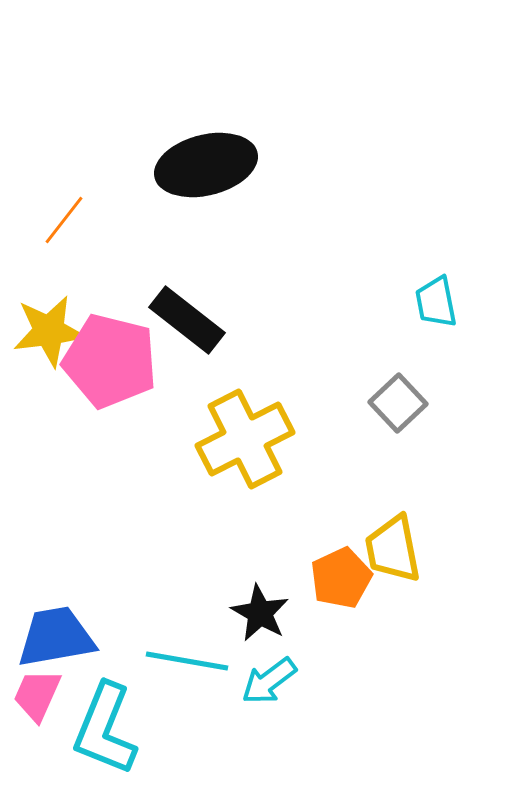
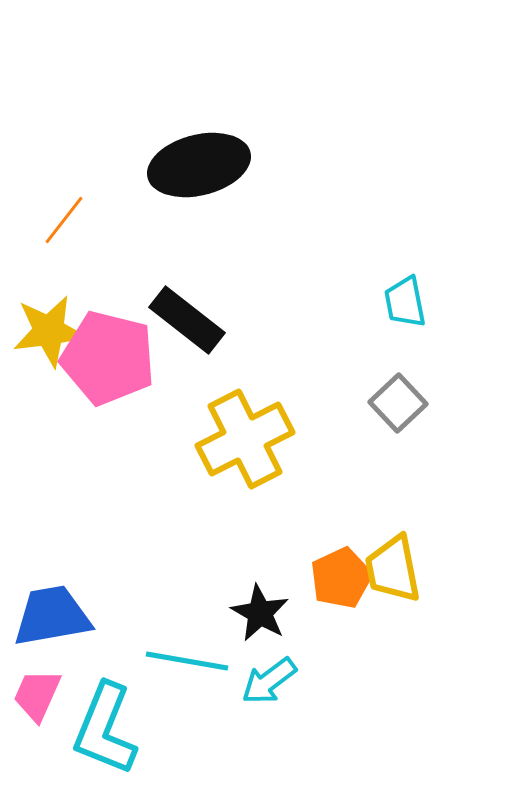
black ellipse: moved 7 px left
cyan trapezoid: moved 31 px left
pink pentagon: moved 2 px left, 3 px up
yellow trapezoid: moved 20 px down
blue trapezoid: moved 4 px left, 21 px up
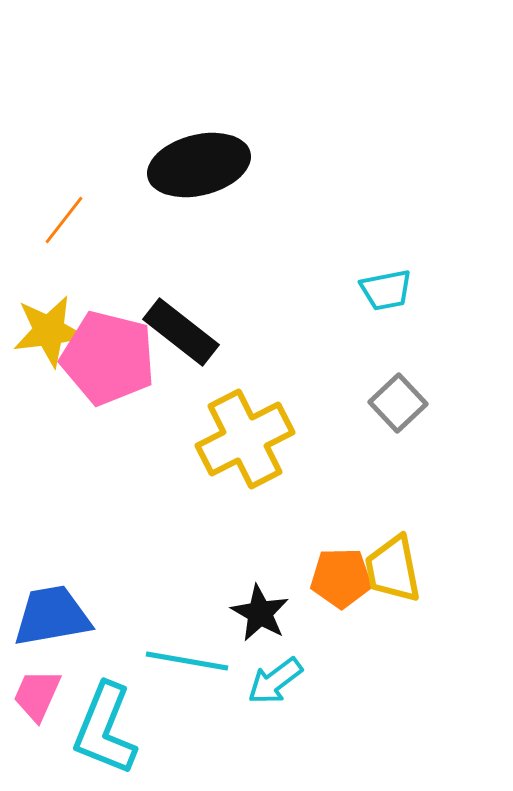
cyan trapezoid: moved 19 px left, 12 px up; rotated 90 degrees counterclockwise
black rectangle: moved 6 px left, 12 px down
orange pentagon: rotated 24 degrees clockwise
cyan arrow: moved 6 px right
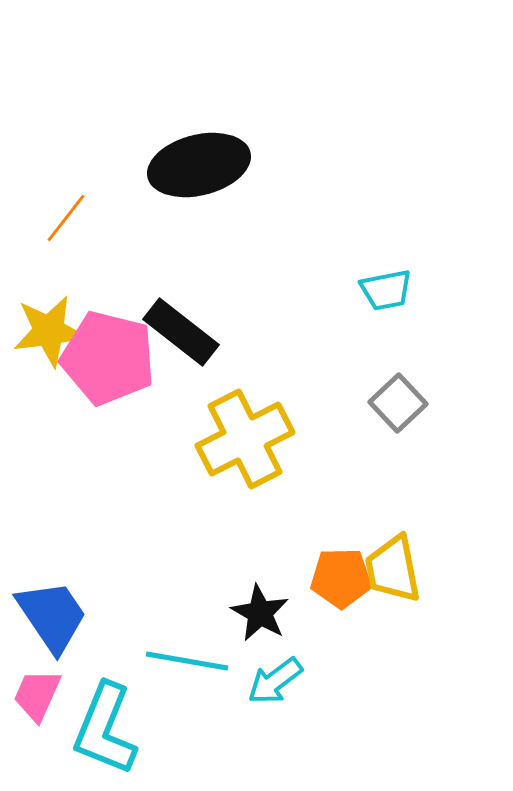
orange line: moved 2 px right, 2 px up
blue trapezoid: rotated 66 degrees clockwise
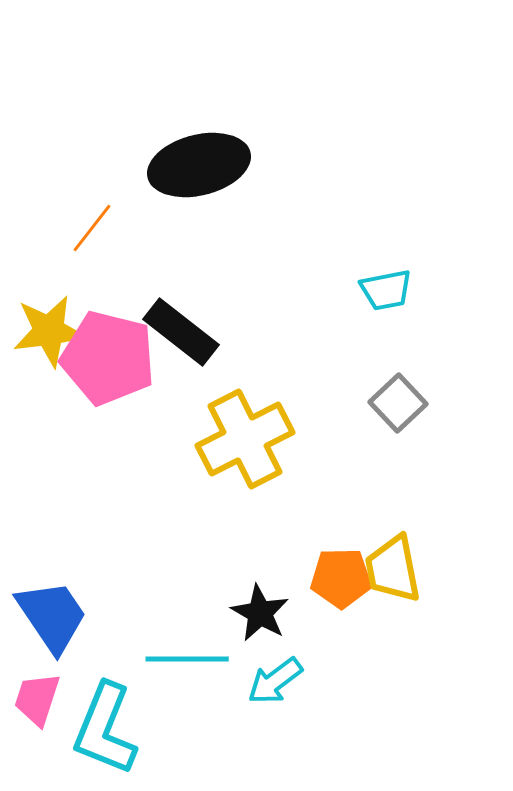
orange line: moved 26 px right, 10 px down
cyan line: moved 2 px up; rotated 10 degrees counterclockwise
pink trapezoid: moved 4 px down; rotated 6 degrees counterclockwise
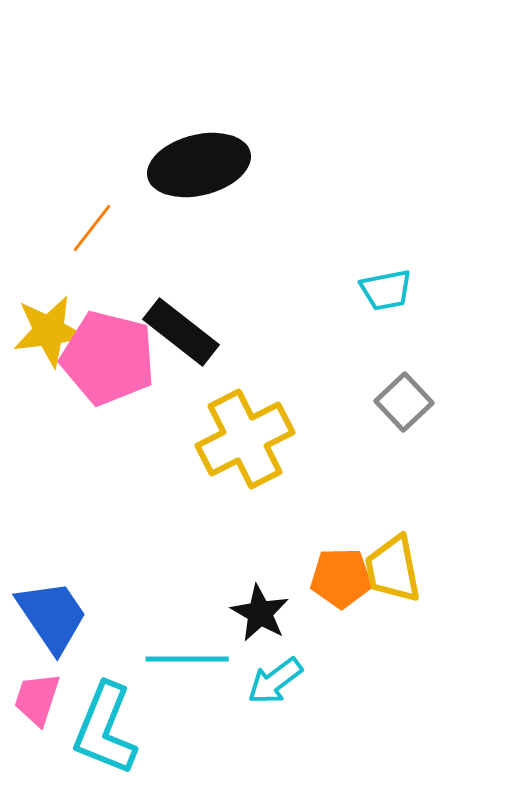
gray square: moved 6 px right, 1 px up
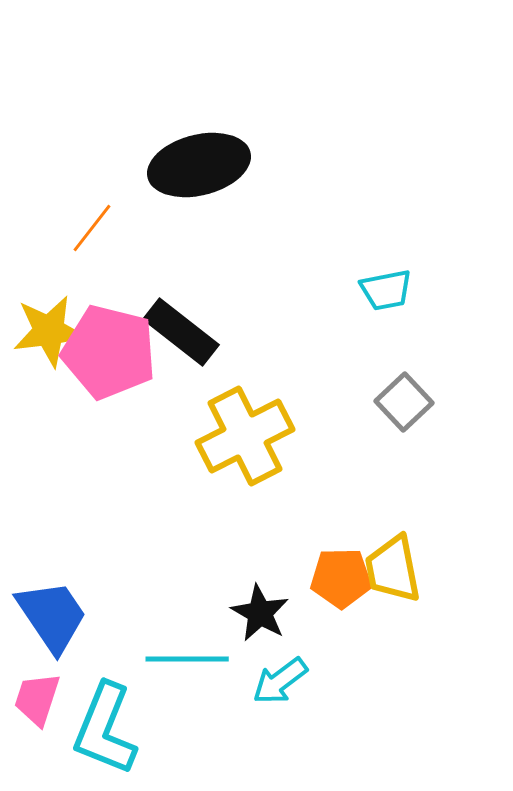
pink pentagon: moved 1 px right, 6 px up
yellow cross: moved 3 px up
cyan arrow: moved 5 px right
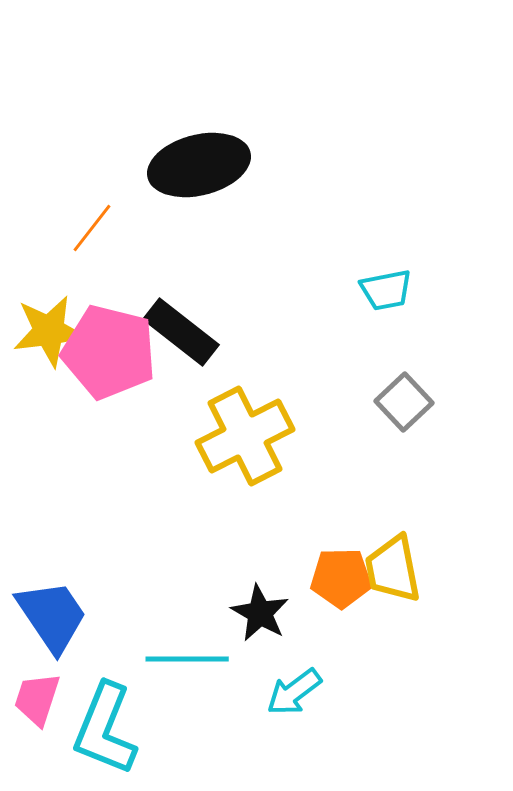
cyan arrow: moved 14 px right, 11 px down
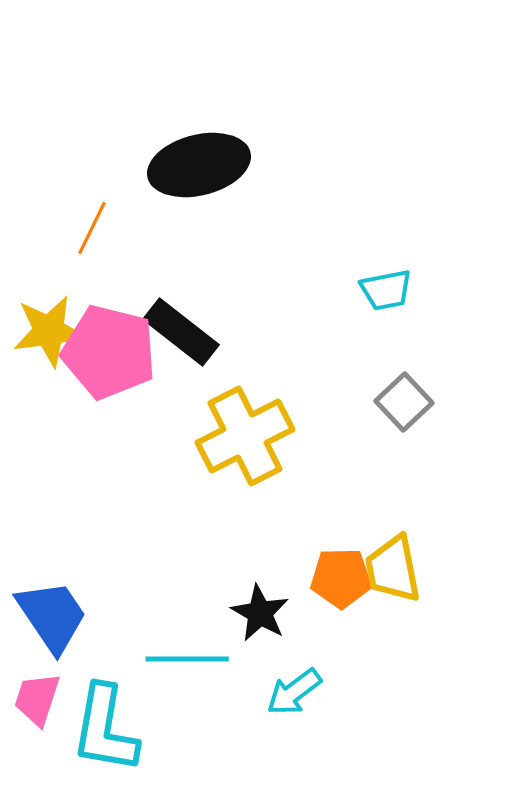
orange line: rotated 12 degrees counterclockwise
cyan L-shape: rotated 12 degrees counterclockwise
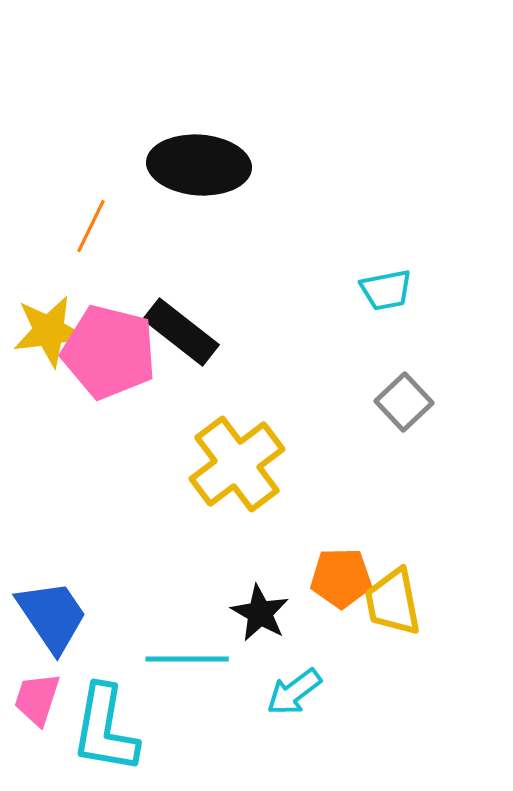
black ellipse: rotated 18 degrees clockwise
orange line: moved 1 px left, 2 px up
yellow cross: moved 8 px left, 28 px down; rotated 10 degrees counterclockwise
yellow trapezoid: moved 33 px down
